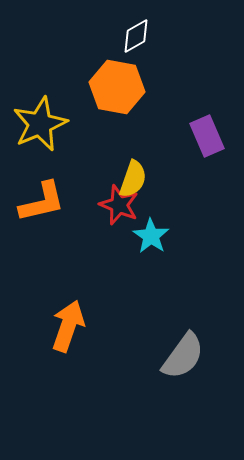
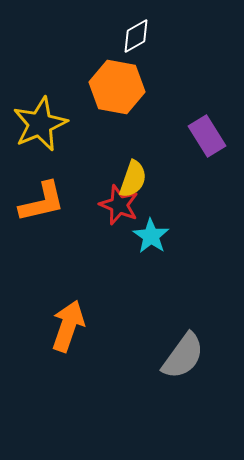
purple rectangle: rotated 9 degrees counterclockwise
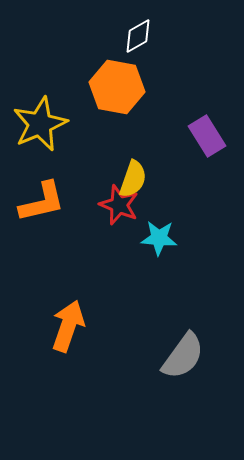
white diamond: moved 2 px right
cyan star: moved 8 px right, 2 px down; rotated 30 degrees counterclockwise
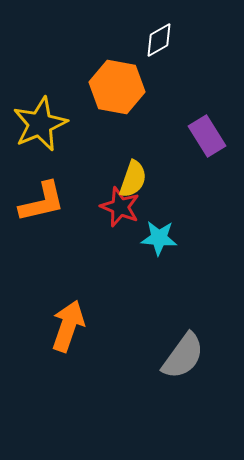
white diamond: moved 21 px right, 4 px down
red star: moved 1 px right, 2 px down
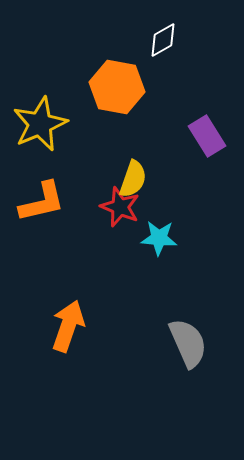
white diamond: moved 4 px right
gray semicircle: moved 5 px right, 13 px up; rotated 60 degrees counterclockwise
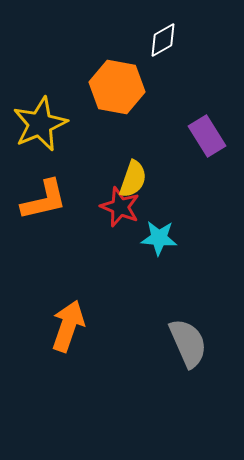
orange L-shape: moved 2 px right, 2 px up
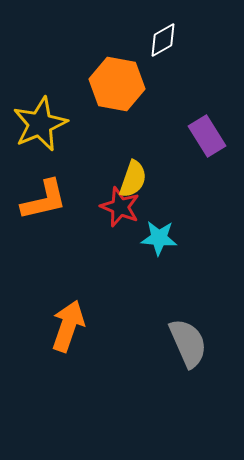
orange hexagon: moved 3 px up
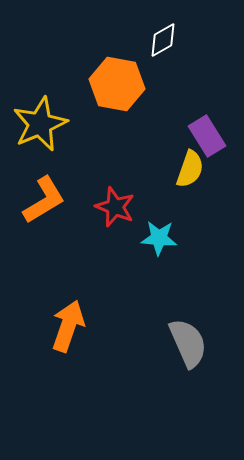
yellow semicircle: moved 57 px right, 10 px up
orange L-shape: rotated 18 degrees counterclockwise
red star: moved 5 px left
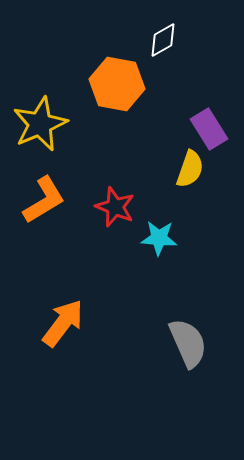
purple rectangle: moved 2 px right, 7 px up
orange arrow: moved 5 px left, 3 px up; rotated 18 degrees clockwise
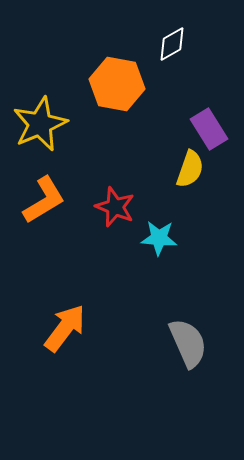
white diamond: moved 9 px right, 4 px down
orange arrow: moved 2 px right, 5 px down
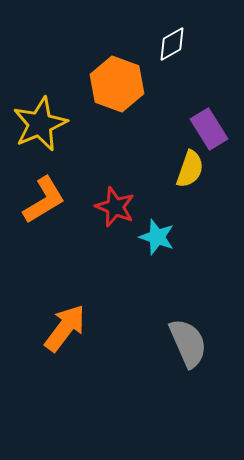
orange hexagon: rotated 10 degrees clockwise
cyan star: moved 2 px left, 1 px up; rotated 15 degrees clockwise
